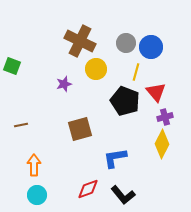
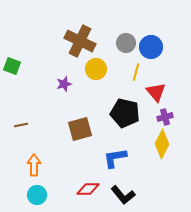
black pentagon: moved 12 px down; rotated 8 degrees counterclockwise
red diamond: rotated 20 degrees clockwise
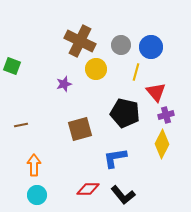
gray circle: moved 5 px left, 2 px down
purple cross: moved 1 px right, 2 px up
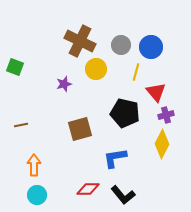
green square: moved 3 px right, 1 px down
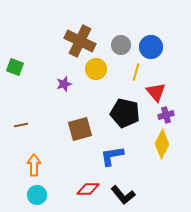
blue L-shape: moved 3 px left, 2 px up
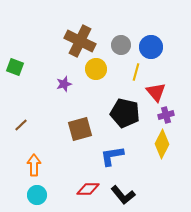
brown line: rotated 32 degrees counterclockwise
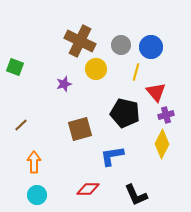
orange arrow: moved 3 px up
black L-shape: moved 13 px right; rotated 15 degrees clockwise
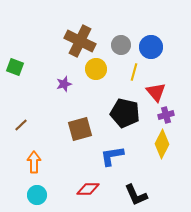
yellow line: moved 2 px left
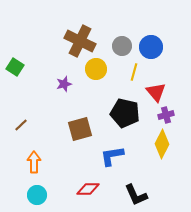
gray circle: moved 1 px right, 1 px down
green square: rotated 12 degrees clockwise
